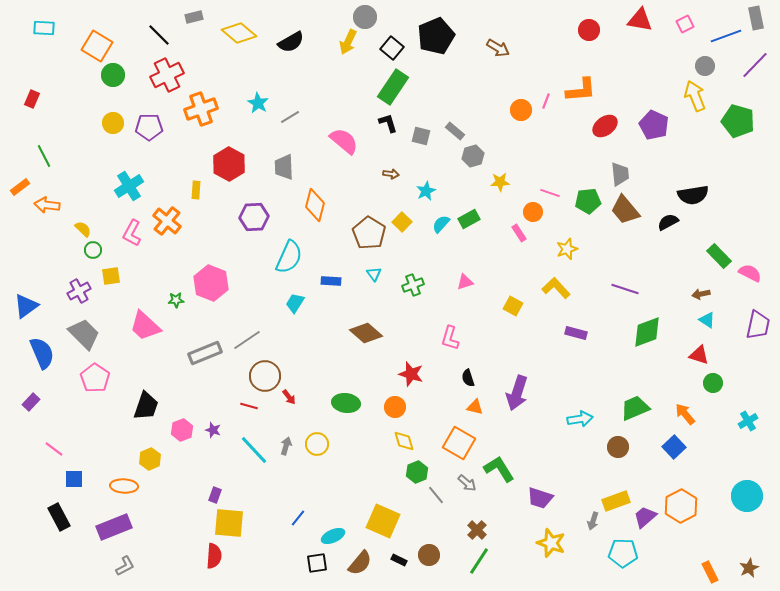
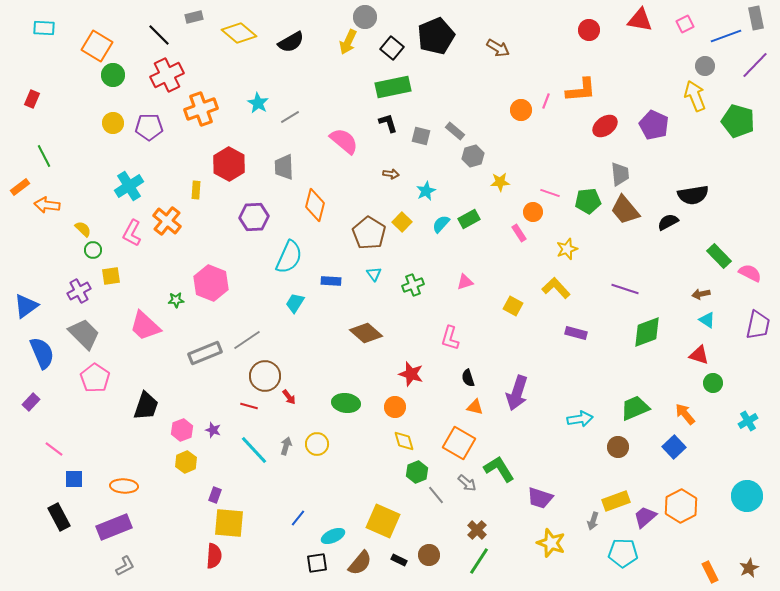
green rectangle at (393, 87): rotated 44 degrees clockwise
yellow hexagon at (150, 459): moved 36 px right, 3 px down
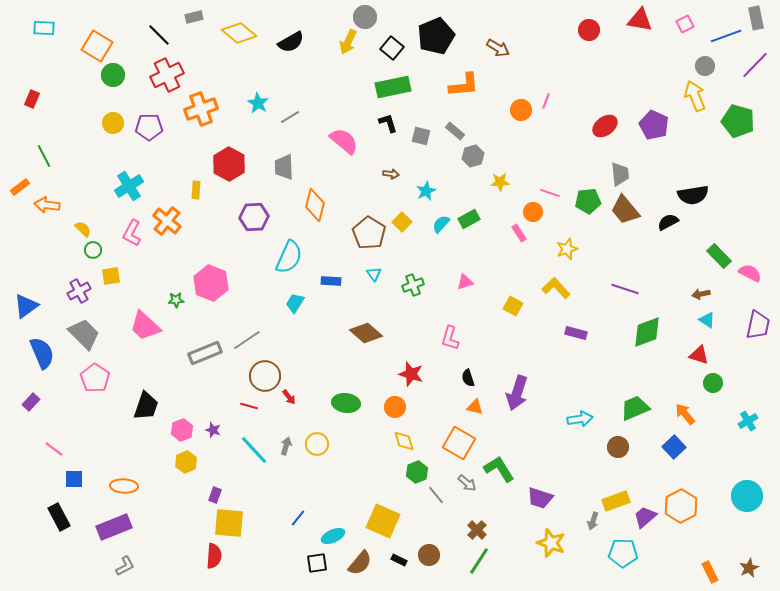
orange L-shape at (581, 90): moved 117 px left, 5 px up
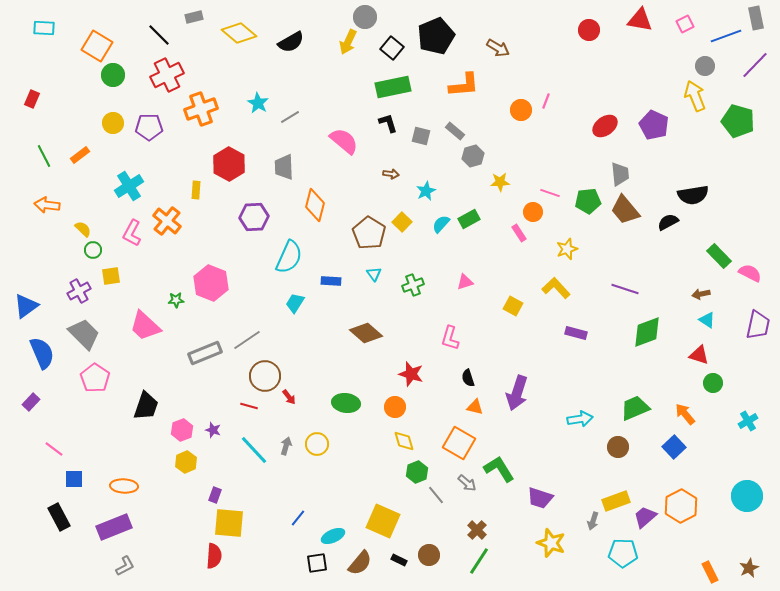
orange rectangle at (20, 187): moved 60 px right, 32 px up
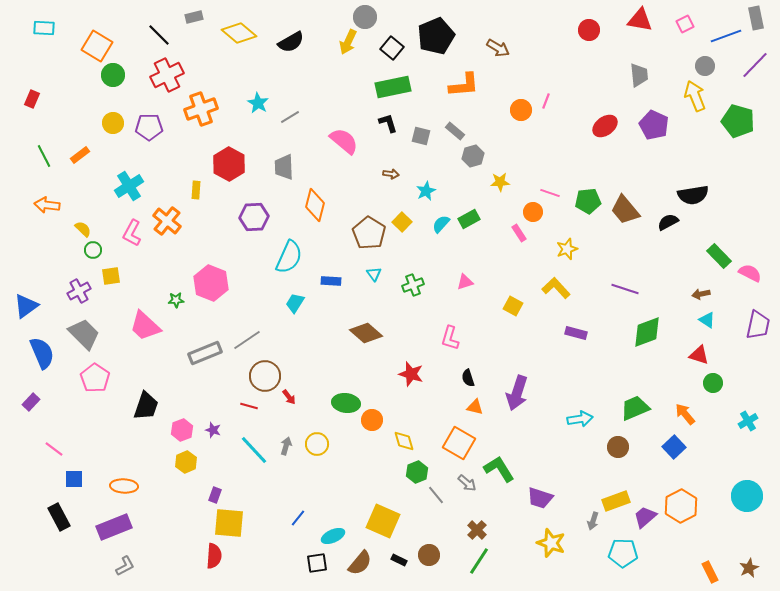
gray trapezoid at (620, 174): moved 19 px right, 99 px up
orange circle at (395, 407): moved 23 px left, 13 px down
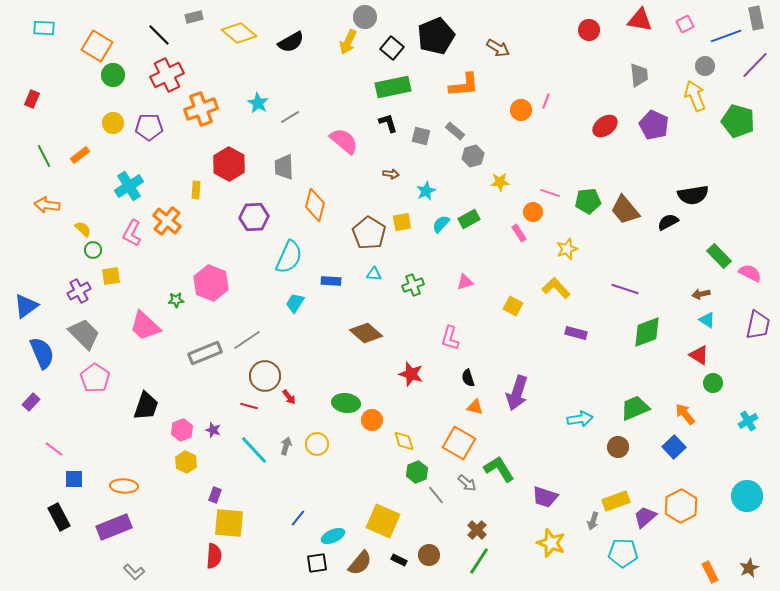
yellow square at (402, 222): rotated 36 degrees clockwise
cyan triangle at (374, 274): rotated 49 degrees counterclockwise
red triangle at (699, 355): rotated 15 degrees clockwise
yellow hexagon at (186, 462): rotated 10 degrees counterclockwise
purple trapezoid at (540, 498): moved 5 px right, 1 px up
gray L-shape at (125, 566): moved 9 px right, 6 px down; rotated 75 degrees clockwise
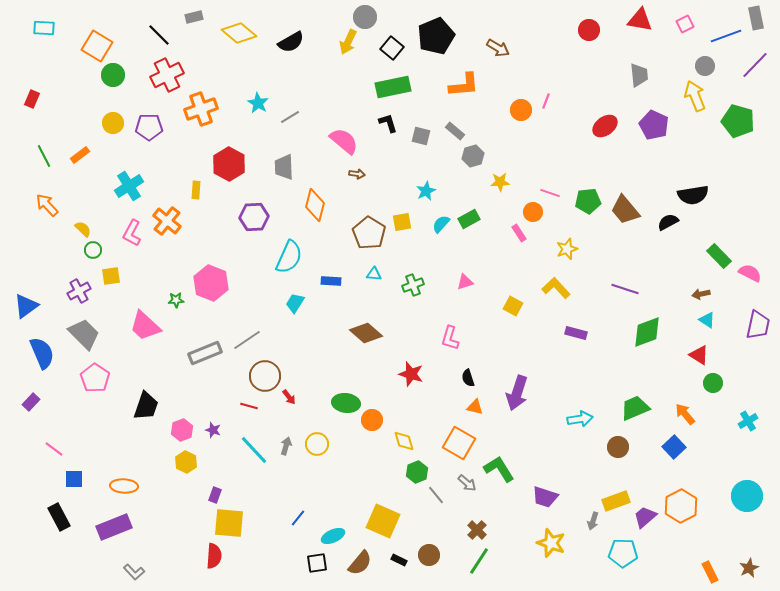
brown arrow at (391, 174): moved 34 px left
orange arrow at (47, 205): rotated 40 degrees clockwise
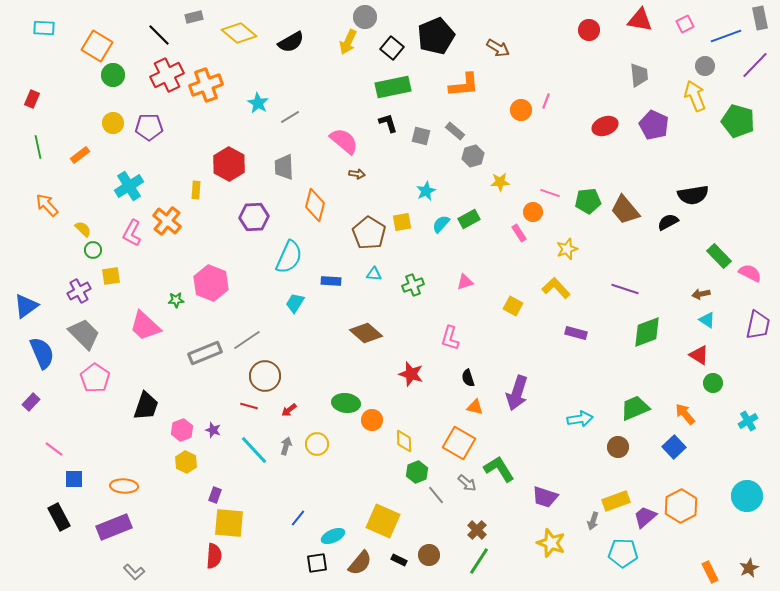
gray rectangle at (756, 18): moved 4 px right
orange cross at (201, 109): moved 5 px right, 24 px up
red ellipse at (605, 126): rotated 15 degrees clockwise
green line at (44, 156): moved 6 px left, 9 px up; rotated 15 degrees clockwise
red arrow at (289, 397): moved 13 px down; rotated 91 degrees clockwise
yellow diamond at (404, 441): rotated 15 degrees clockwise
